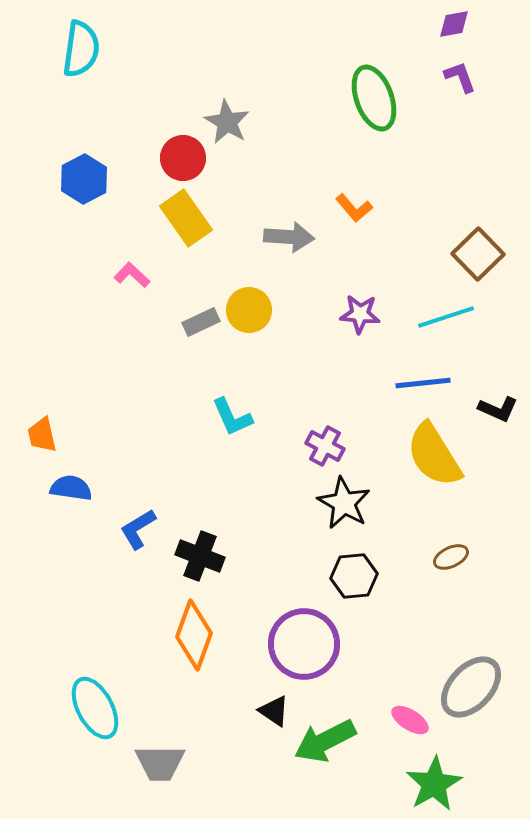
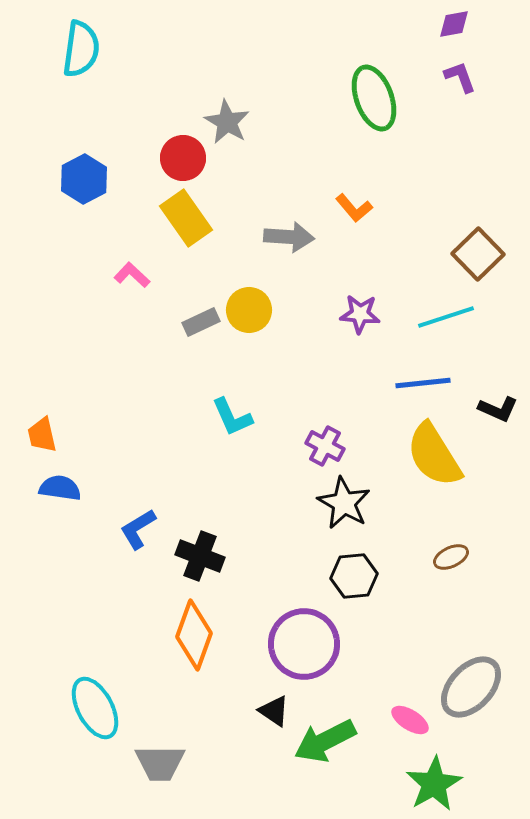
blue semicircle: moved 11 px left
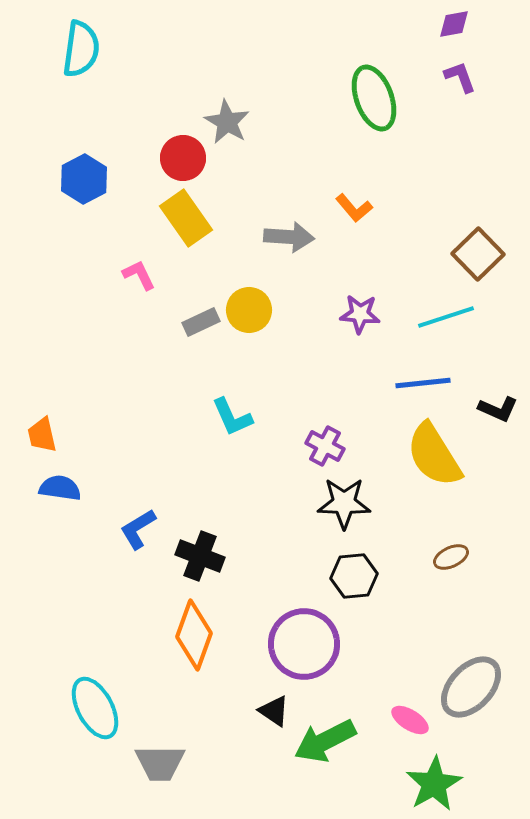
pink L-shape: moved 7 px right; rotated 21 degrees clockwise
black star: rotated 28 degrees counterclockwise
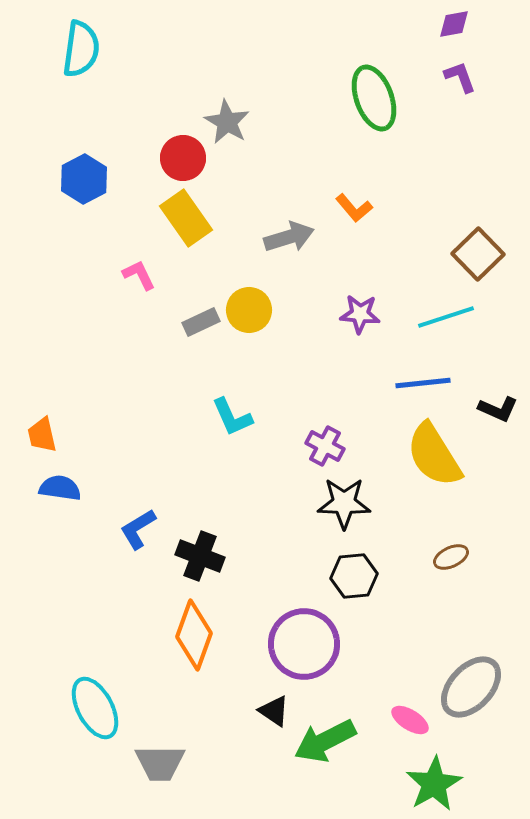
gray arrow: rotated 21 degrees counterclockwise
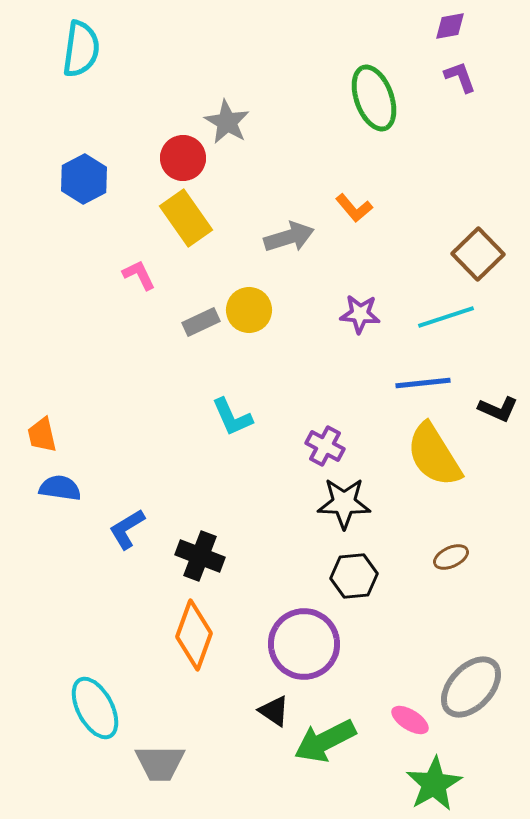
purple diamond: moved 4 px left, 2 px down
blue L-shape: moved 11 px left
